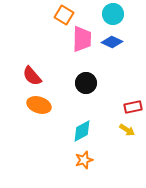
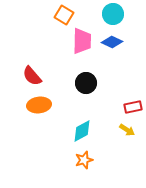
pink trapezoid: moved 2 px down
orange ellipse: rotated 25 degrees counterclockwise
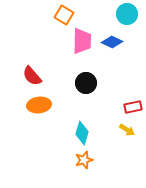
cyan circle: moved 14 px right
cyan diamond: moved 2 px down; rotated 45 degrees counterclockwise
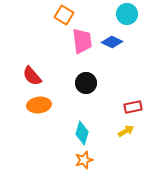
pink trapezoid: rotated 8 degrees counterclockwise
yellow arrow: moved 1 px left, 1 px down; rotated 63 degrees counterclockwise
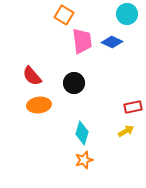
black circle: moved 12 px left
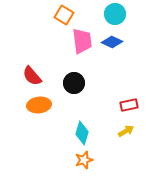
cyan circle: moved 12 px left
red rectangle: moved 4 px left, 2 px up
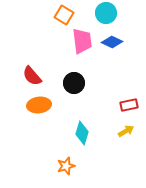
cyan circle: moved 9 px left, 1 px up
orange star: moved 18 px left, 6 px down
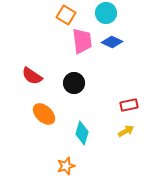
orange square: moved 2 px right
red semicircle: rotated 15 degrees counterclockwise
orange ellipse: moved 5 px right, 9 px down; rotated 50 degrees clockwise
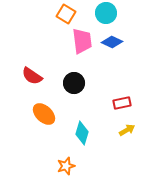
orange square: moved 1 px up
red rectangle: moved 7 px left, 2 px up
yellow arrow: moved 1 px right, 1 px up
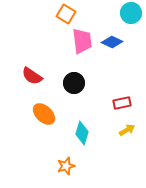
cyan circle: moved 25 px right
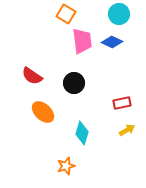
cyan circle: moved 12 px left, 1 px down
orange ellipse: moved 1 px left, 2 px up
